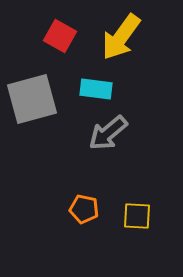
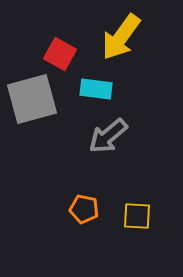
red square: moved 18 px down
gray arrow: moved 3 px down
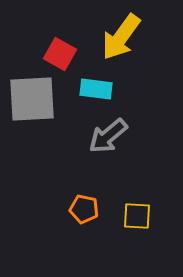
gray square: rotated 12 degrees clockwise
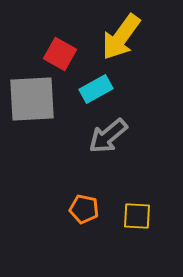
cyan rectangle: rotated 36 degrees counterclockwise
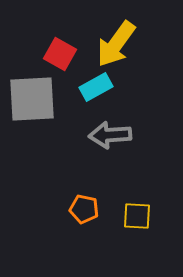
yellow arrow: moved 5 px left, 7 px down
cyan rectangle: moved 2 px up
gray arrow: moved 2 px right, 1 px up; rotated 36 degrees clockwise
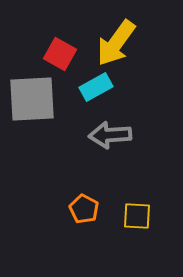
yellow arrow: moved 1 px up
orange pentagon: rotated 16 degrees clockwise
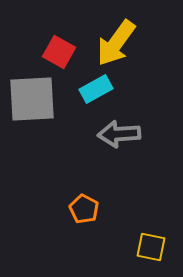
red square: moved 1 px left, 2 px up
cyan rectangle: moved 2 px down
gray arrow: moved 9 px right, 1 px up
yellow square: moved 14 px right, 31 px down; rotated 8 degrees clockwise
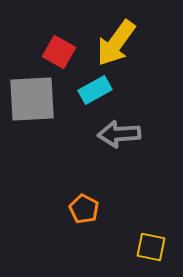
cyan rectangle: moved 1 px left, 1 px down
